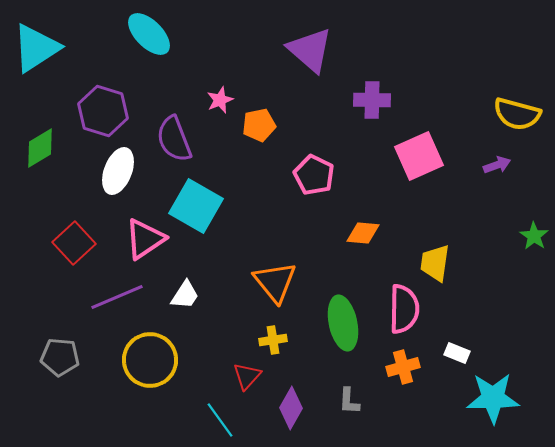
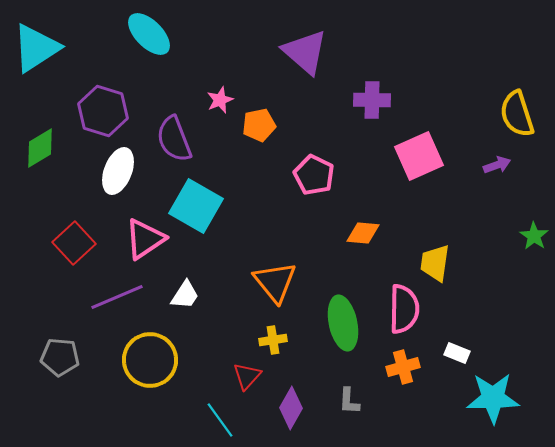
purple triangle: moved 5 px left, 2 px down
yellow semicircle: rotated 57 degrees clockwise
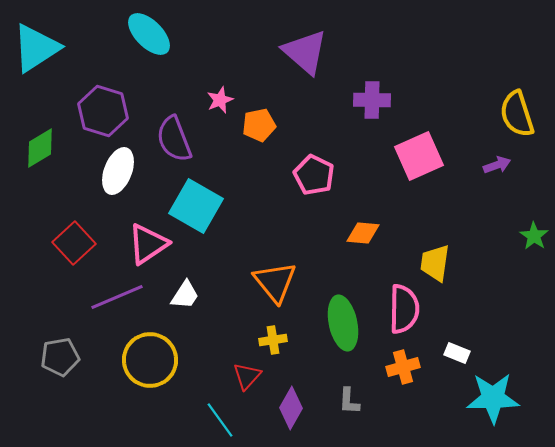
pink triangle: moved 3 px right, 5 px down
gray pentagon: rotated 15 degrees counterclockwise
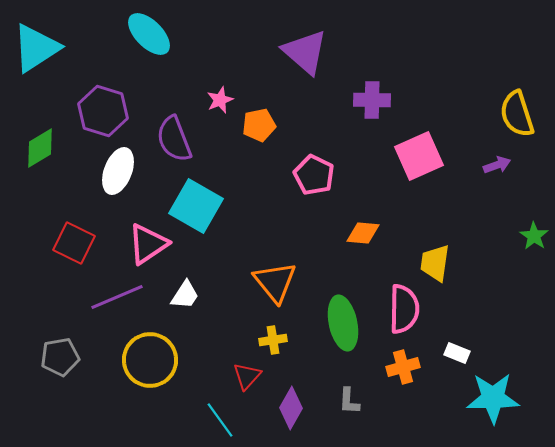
red square: rotated 21 degrees counterclockwise
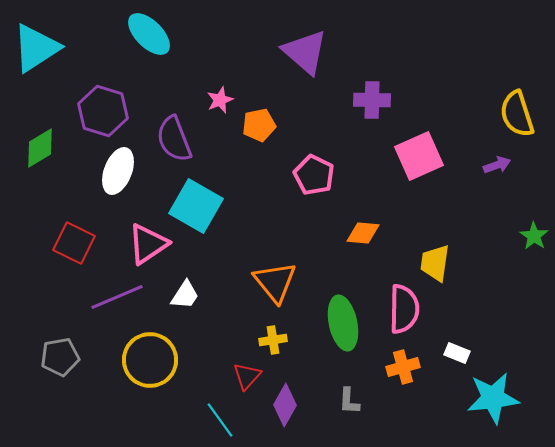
cyan star: rotated 6 degrees counterclockwise
purple diamond: moved 6 px left, 3 px up
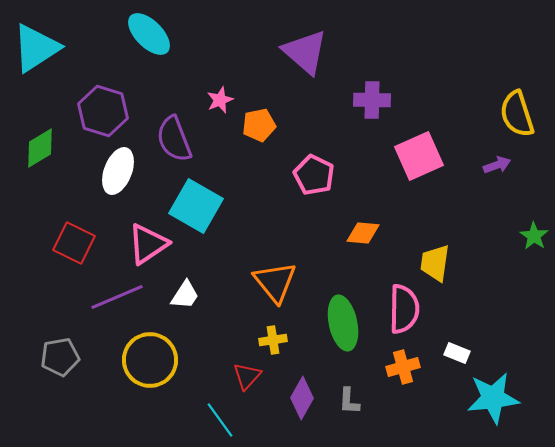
purple diamond: moved 17 px right, 7 px up
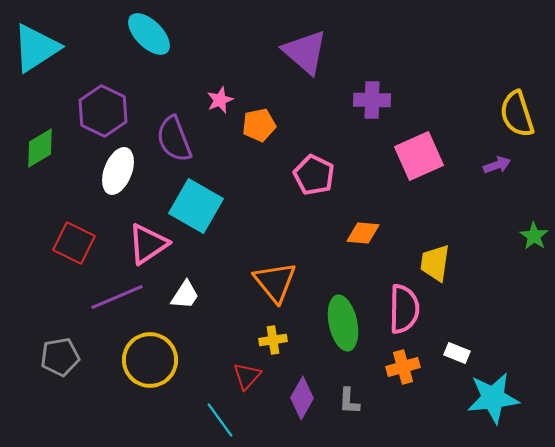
purple hexagon: rotated 9 degrees clockwise
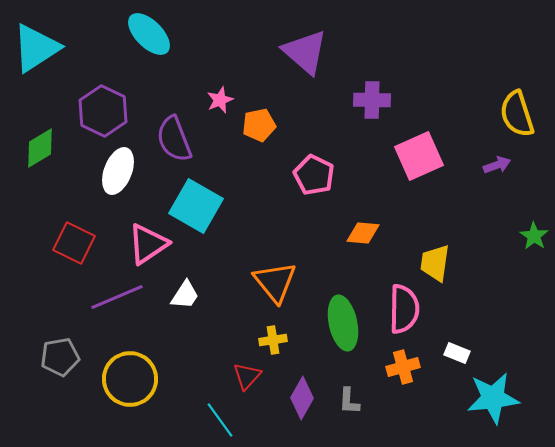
yellow circle: moved 20 px left, 19 px down
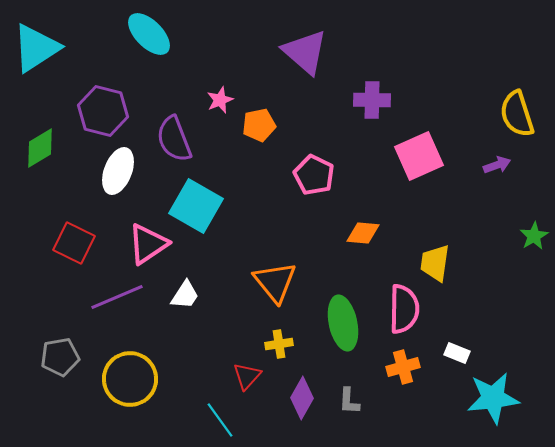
purple hexagon: rotated 12 degrees counterclockwise
green star: rotated 8 degrees clockwise
yellow cross: moved 6 px right, 4 px down
